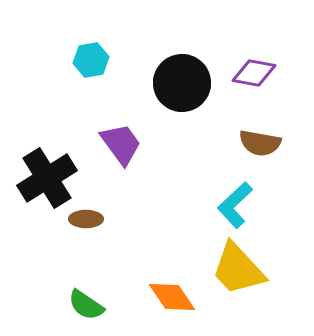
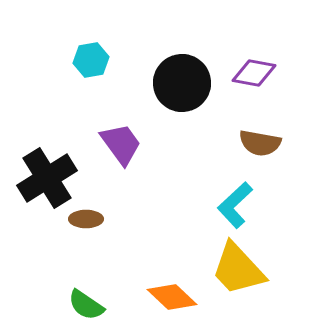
orange diamond: rotated 12 degrees counterclockwise
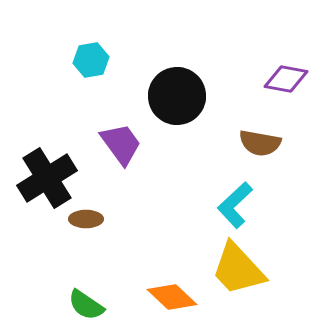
purple diamond: moved 32 px right, 6 px down
black circle: moved 5 px left, 13 px down
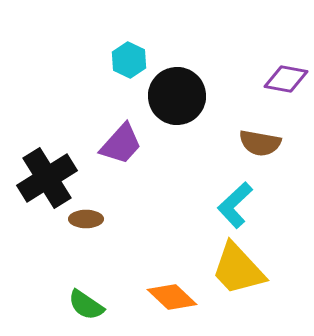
cyan hexagon: moved 38 px right; rotated 24 degrees counterclockwise
purple trapezoid: rotated 78 degrees clockwise
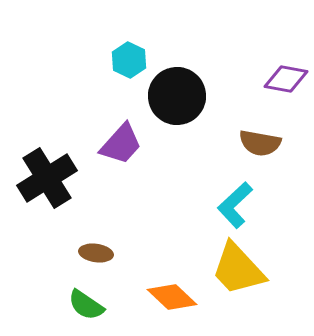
brown ellipse: moved 10 px right, 34 px down; rotated 8 degrees clockwise
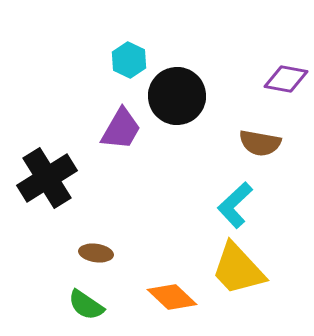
purple trapezoid: moved 15 px up; rotated 12 degrees counterclockwise
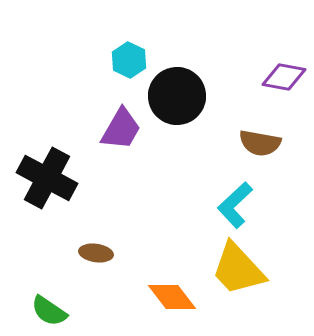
purple diamond: moved 2 px left, 2 px up
black cross: rotated 30 degrees counterclockwise
orange diamond: rotated 9 degrees clockwise
green semicircle: moved 37 px left, 6 px down
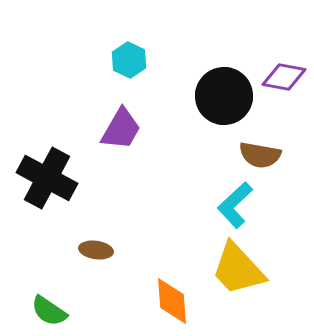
black circle: moved 47 px right
brown semicircle: moved 12 px down
brown ellipse: moved 3 px up
orange diamond: moved 4 px down; rotated 33 degrees clockwise
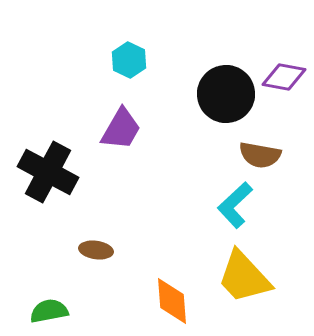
black circle: moved 2 px right, 2 px up
black cross: moved 1 px right, 6 px up
yellow trapezoid: moved 6 px right, 8 px down
green semicircle: rotated 135 degrees clockwise
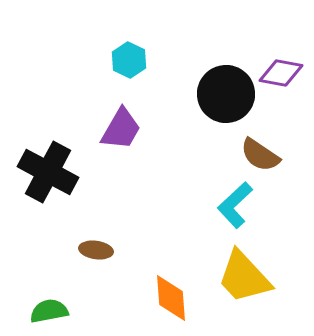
purple diamond: moved 3 px left, 4 px up
brown semicircle: rotated 24 degrees clockwise
orange diamond: moved 1 px left, 3 px up
